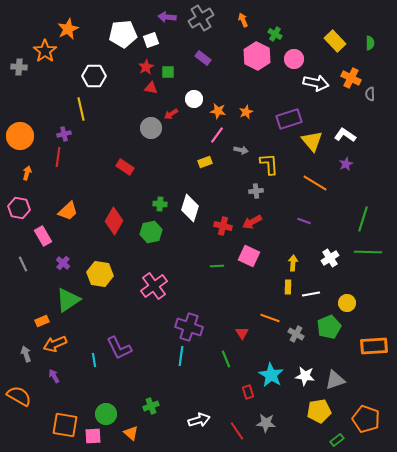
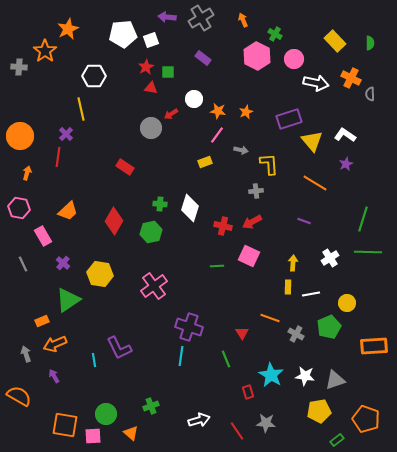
purple cross at (64, 134): moved 2 px right; rotated 32 degrees counterclockwise
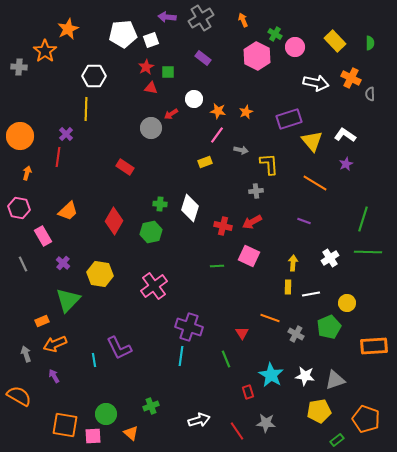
pink circle at (294, 59): moved 1 px right, 12 px up
yellow line at (81, 109): moved 5 px right; rotated 15 degrees clockwise
green triangle at (68, 300): rotated 12 degrees counterclockwise
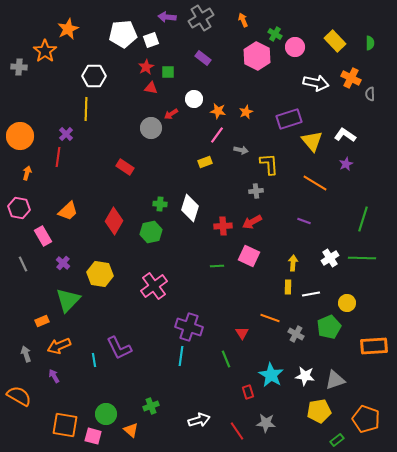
red cross at (223, 226): rotated 18 degrees counterclockwise
green line at (368, 252): moved 6 px left, 6 px down
orange arrow at (55, 344): moved 4 px right, 2 px down
orange triangle at (131, 433): moved 3 px up
pink square at (93, 436): rotated 18 degrees clockwise
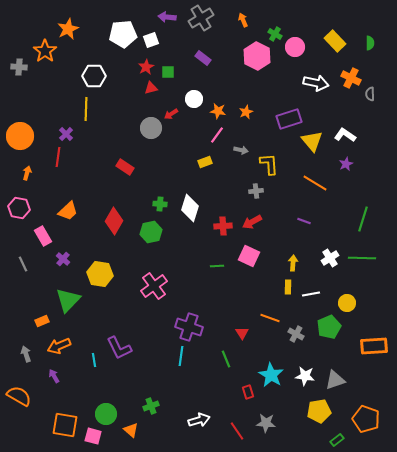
red triangle at (151, 88): rotated 24 degrees counterclockwise
purple cross at (63, 263): moved 4 px up
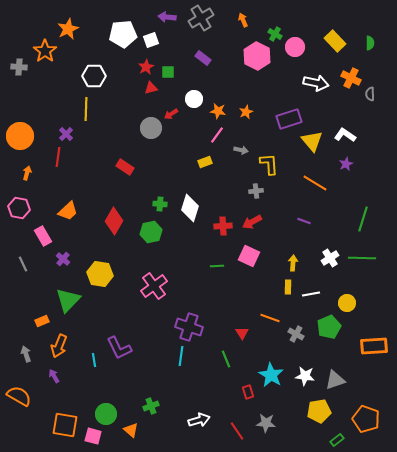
orange arrow at (59, 346): rotated 45 degrees counterclockwise
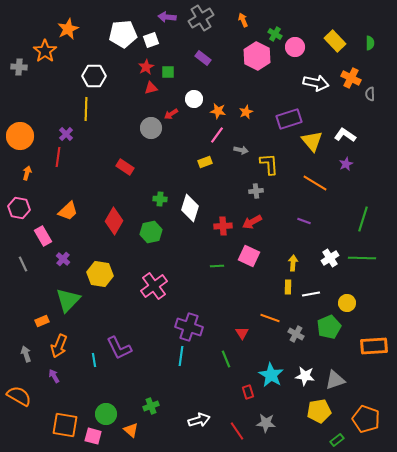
green cross at (160, 204): moved 5 px up
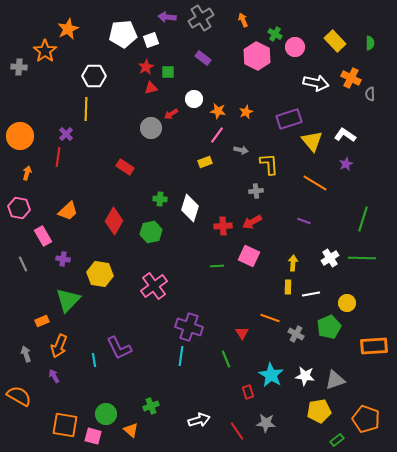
purple cross at (63, 259): rotated 32 degrees counterclockwise
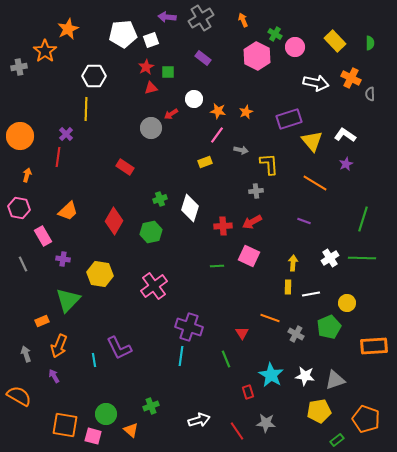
gray cross at (19, 67): rotated 14 degrees counterclockwise
orange arrow at (27, 173): moved 2 px down
green cross at (160, 199): rotated 24 degrees counterclockwise
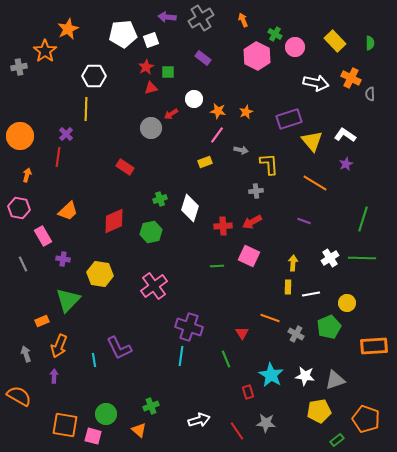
red diamond at (114, 221): rotated 36 degrees clockwise
purple arrow at (54, 376): rotated 32 degrees clockwise
orange triangle at (131, 430): moved 8 px right
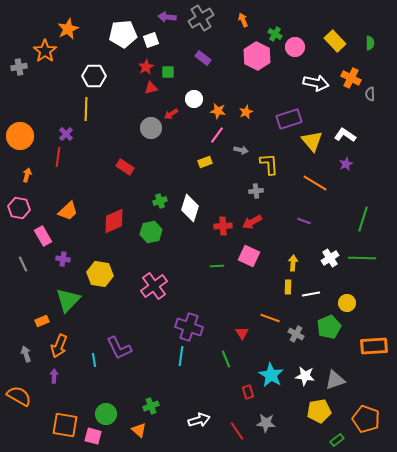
green cross at (160, 199): moved 2 px down
